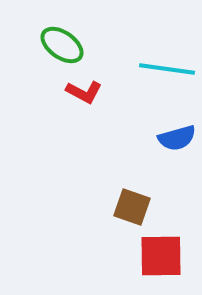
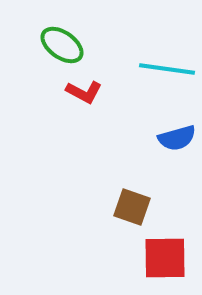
red square: moved 4 px right, 2 px down
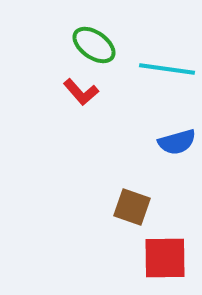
green ellipse: moved 32 px right
red L-shape: moved 3 px left; rotated 21 degrees clockwise
blue semicircle: moved 4 px down
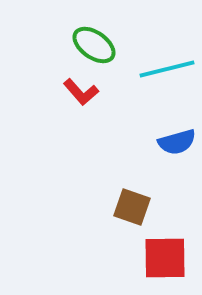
cyan line: rotated 22 degrees counterclockwise
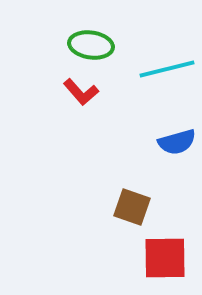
green ellipse: moved 3 px left; rotated 27 degrees counterclockwise
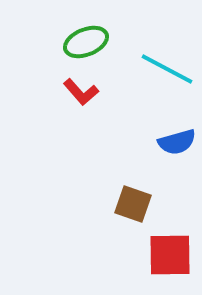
green ellipse: moved 5 px left, 3 px up; rotated 30 degrees counterclockwise
cyan line: rotated 42 degrees clockwise
brown square: moved 1 px right, 3 px up
red square: moved 5 px right, 3 px up
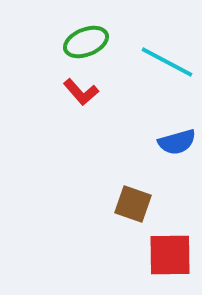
cyan line: moved 7 px up
